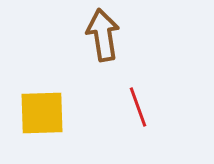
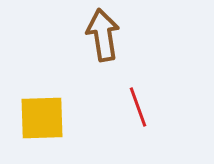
yellow square: moved 5 px down
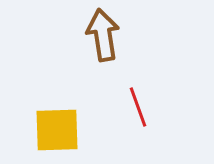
yellow square: moved 15 px right, 12 px down
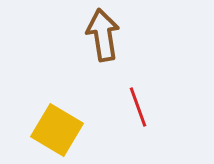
yellow square: rotated 33 degrees clockwise
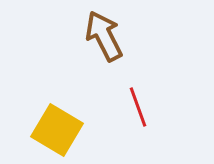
brown arrow: moved 1 px right, 1 px down; rotated 18 degrees counterclockwise
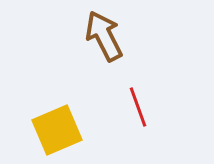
yellow square: rotated 36 degrees clockwise
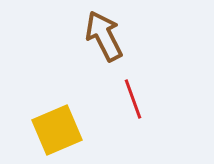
red line: moved 5 px left, 8 px up
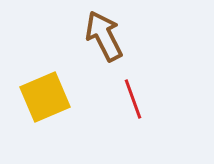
yellow square: moved 12 px left, 33 px up
